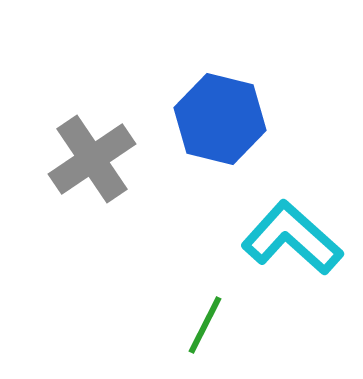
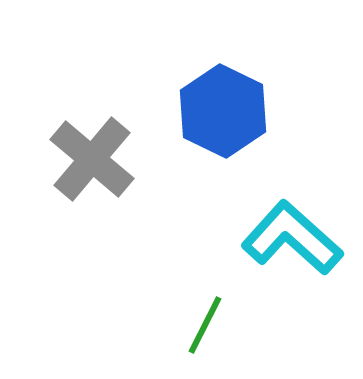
blue hexagon: moved 3 px right, 8 px up; rotated 12 degrees clockwise
gray cross: rotated 16 degrees counterclockwise
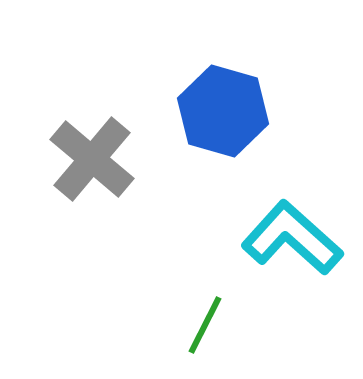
blue hexagon: rotated 10 degrees counterclockwise
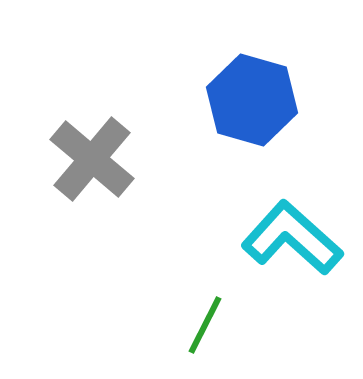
blue hexagon: moved 29 px right, 11 px up
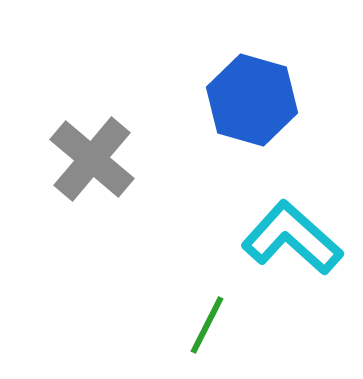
green line: moved 2 px right
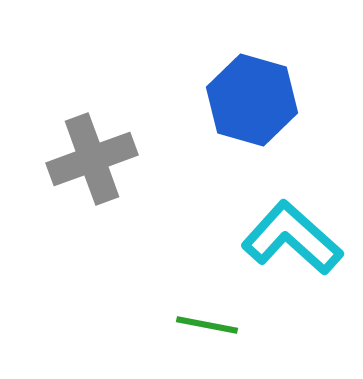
gray cross: rotated 30 degrees clockwise
green line: rotated 74 degrees clockwise
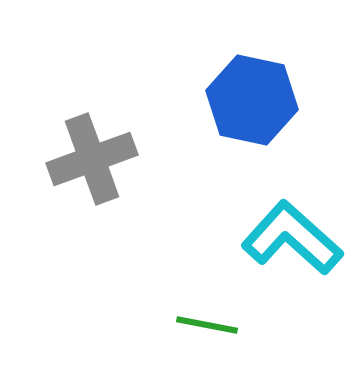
blue hexagon: rotated 4 degrees counterclockwise
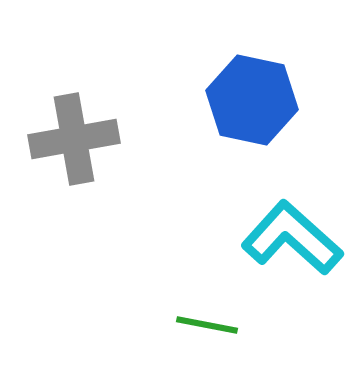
gray cross: moved 18 px left, 20 px up; rotated 10 degrees clockwise
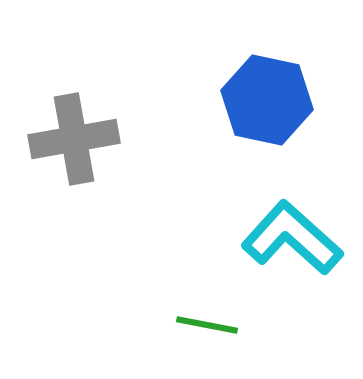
blue hexagon: moved 15 px right
